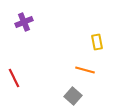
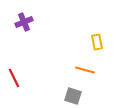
gray square: rotated 24 degrees counterclockwise
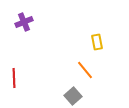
orange line: rotated 36 degrees clockwise
red line: rotated 24 degrees clockwise
gray square: rotated 30 degrees clockwise
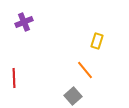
yellow rectangle: moved 1 px up; rotated 28 degrees clockwise
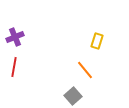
purple cross: moved 9 px left, 15 px down
red line: moved 11 px up; rotated 12 degrees clockwise
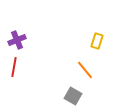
purple cross: moved 2 px right, 3 px down
gray square: rotated 18 degrees counterclockwise
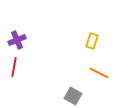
yellow rectangle: moved 5 px left
orange line: moved 14 px right, 3 px down; rotated 24 degrees counterclockwise
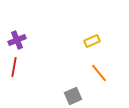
yellow rectangle: rotated 49 degrees clockwise
orange line: rotated 24 degrees clockwise
gray square: rotated 36 degrees clockwise
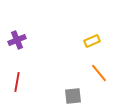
red line: moved 3 px right, 15 px down
gray square: rotated 18 degrees clockwise
